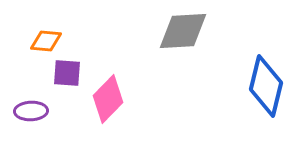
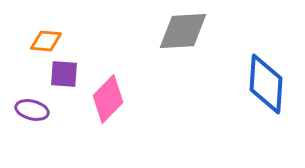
purple square: moved 3 px left, 1 px down
blue diamond: moved 2 px up; rotated 10 degrees counterclockwise
purple ellipse: moved 1 px right, 1 px up; rotated 16 degrees clockwise
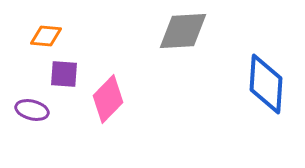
orange diamond: moved 5 px up
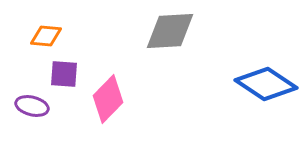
gray diamond: moved 13 px left
blue diamond: rotated 60 degrees counterclockwise
purple ellipse: moved 4 px up
